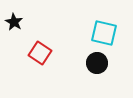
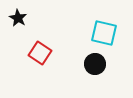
black star: moved 4 px right, 4 px up
black circle: moved 2 px left, 1 px down
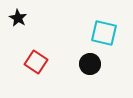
red square: moved 4 px left, 9 px down
black circle: moved 5 px left
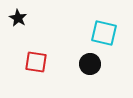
red square: rotated 25 degrees counterclockwise
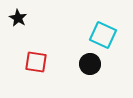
cyan square: moved 1 px left, 2 px down; rotated 12 degrees clockwise
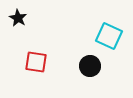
cyan square: moved 6 px right, 1 px down
black circle: moved 2 px down
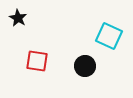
red square: moved 1 px right, 1 px up
black circle: moved 5 px left
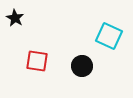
black star: moved 3 px left
black circle: moved 3 px left
